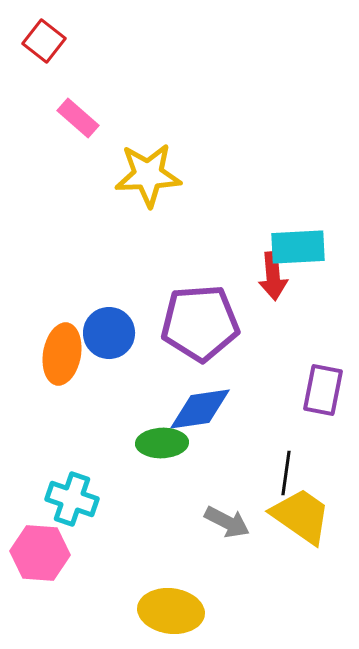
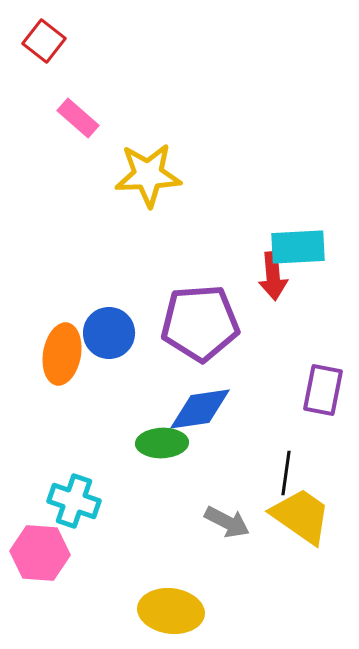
cyan cross: moved 2 px right, 2 px down
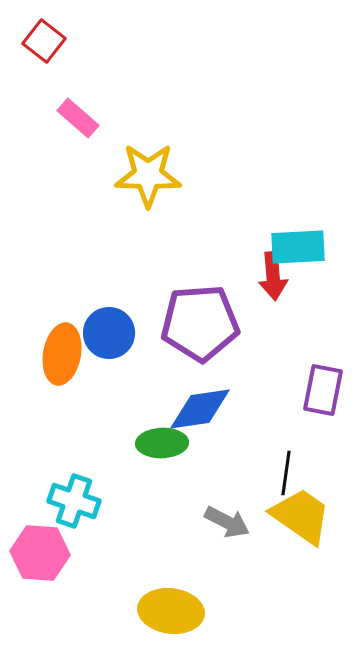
yellow star: rotated 4 degrees clockwise
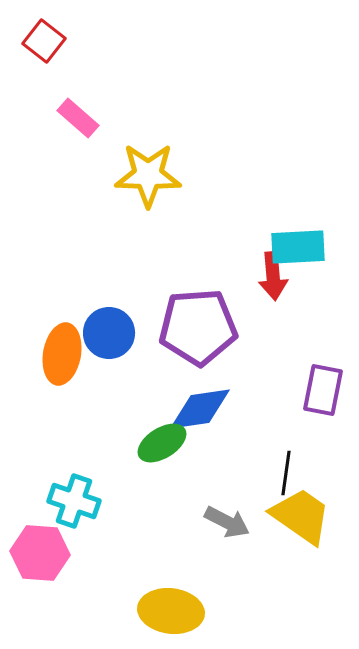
purple pentagon: moved 2 px left, 4 px down
green ellipse: rotated 30 degrees counterclockwise
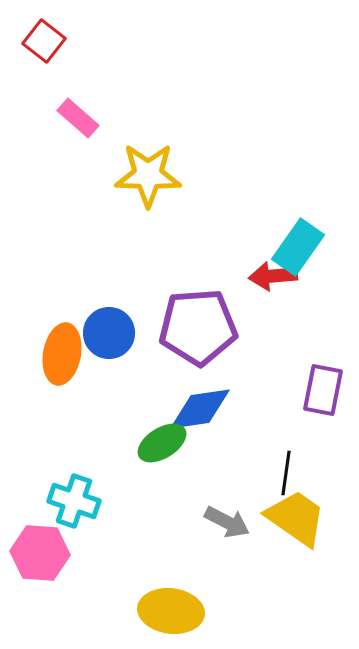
cyan rectangle: rotated 52 degrees counterclockwise
red arrow: rotated 90 degrees clockwise
yellow trapezoid: moved 5 px left, 2 px down
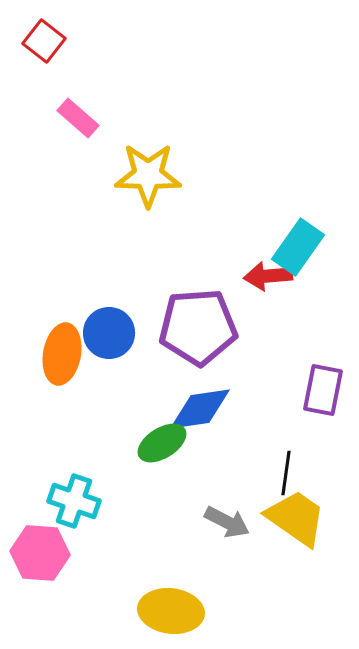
red arrow: moved 5 px left
